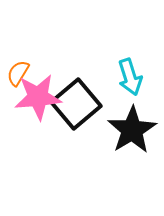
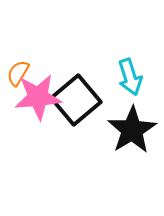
black square: moved 4 px up
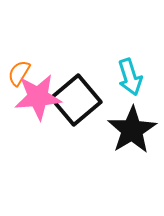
orange semicircle: moved 1 px right
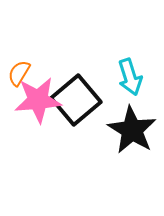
pink star: moved 3 px down
black star: rotated 9 degrees counterclockwise
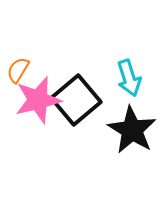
orange semicircle: moved 1 px left, 3 px up
cyan arrow: moved 1 px left, 1 px down
pink star: rotated 9 degrees counterclockwise
